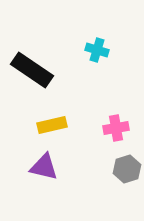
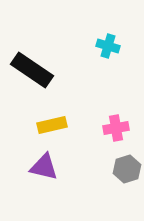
cyan cross: moved 11 px right, 4 px up
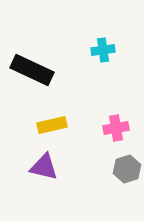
cyan cross: moved 5 px left, 4 px down; rotated 25 degrees counterclockwise
black rectangle: rotated 9 degrees counterclockwise
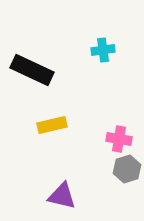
pink cross: moved 3 px right, 11 px down; rotated 20 degrees clockwise
purple triangle: moved 18 px right, 29 px down
